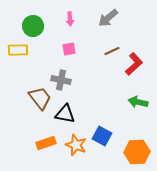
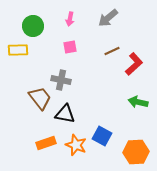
pink arrow: rotated 16 degrees clockwise
pink square: moved 1 px right, 2 px up
orange hexagon: moved 1 px left
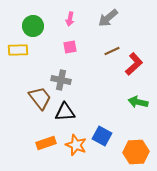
black triangle: moved 2 px up; rotated 15 degrees counterclockwise
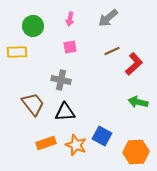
yellow rectangle: moved 1 px left, 2 px down
brown trapezoid: moved 7 px left, 6 px down
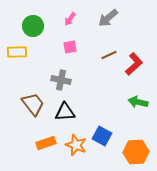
pink arrow: rotated 24 degrees clockwise
brown line: moved 3 px left, 4 px down
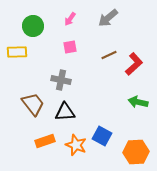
orange rectangle: moved 1 px left, 2 px up
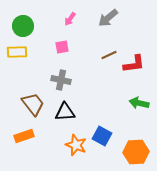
green circle: moved 10 px left
pink square: moved 8 px left
red L-shape: rotated 35 degrees clockwise
green arrow: moved 1 px right, 1 px down
orange rectangle: moved 21 px left, 5 px up
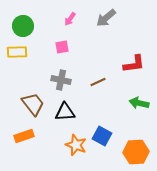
gray arrow: moved 2 px left
brown line: moved 11 px left, 27 px down
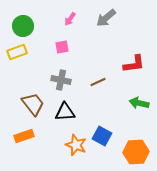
yellow rectangle: rotated 18 degrees counterclockwise
